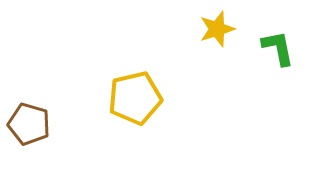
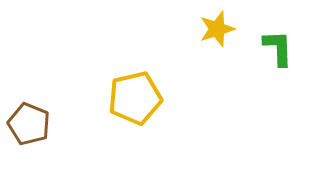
green L-shape: rotated 9 degrees clockwise
brown pentagon: rotated 6 degrees clockwise
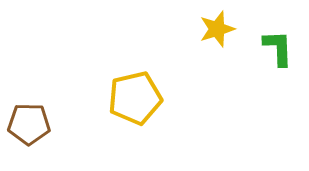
brown pentagon: rotated 21 degrees counterclockwise
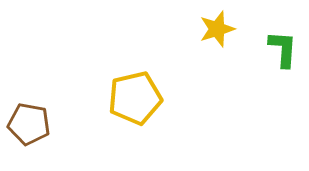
green L-shape: moved 5 px right, 1 px down; rotated 6 degrees clockwise
brown pentagon: rotated 9 degrees clockwise
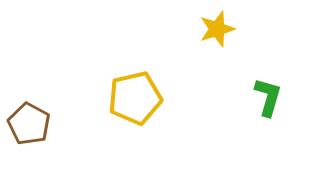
green L-shape: moved 15 px left, 48 px down; rotated 12 degrees clockwise
brown pentagon: rotated 18 degrees clockwise
